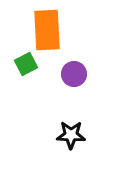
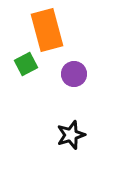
orange rectangle: rotated 12 degrees counterclockwise
black star: rotated 20 degrees counterclockwise
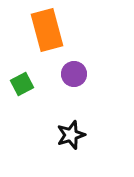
green square: moved 4 px left, 20 px down
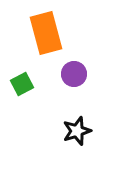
orange rectangle: moved 1 px left, 3 px down
black star: moved 6 px right, 4 px up
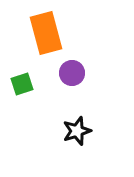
purple circle: moved 2 px left, 1 px up
green square: rotated 10 degrees clockwise
